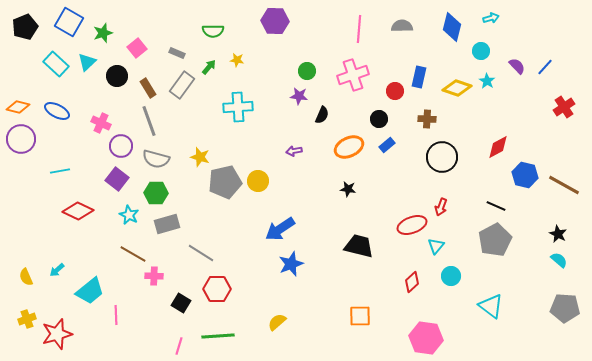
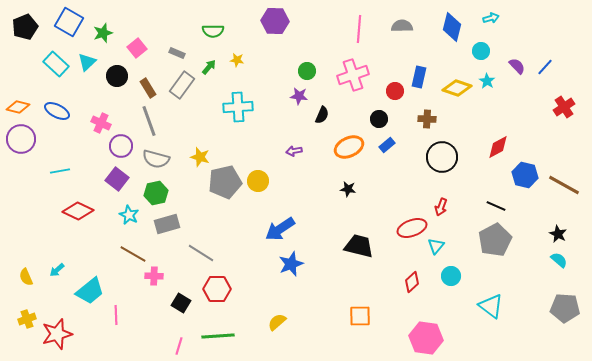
green hexagon at (156, 193): rotated 15 degrees counterclockwise
red ellipse at (412, 225): moved 3 px down
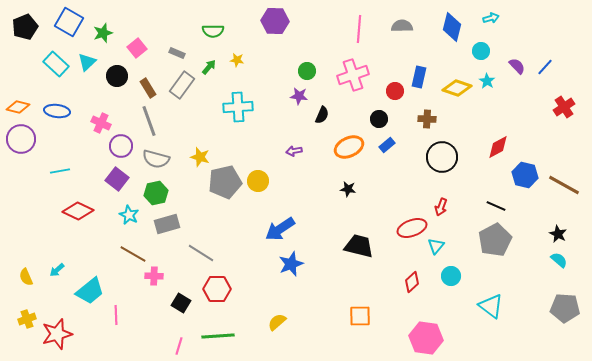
blue ellipse at (57, 111): rotated 20 degrees counterclockwise
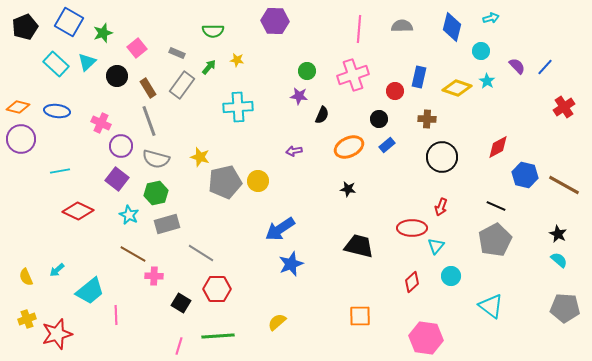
red ellipse at (412, 228): rotated 20 degrees clockwise
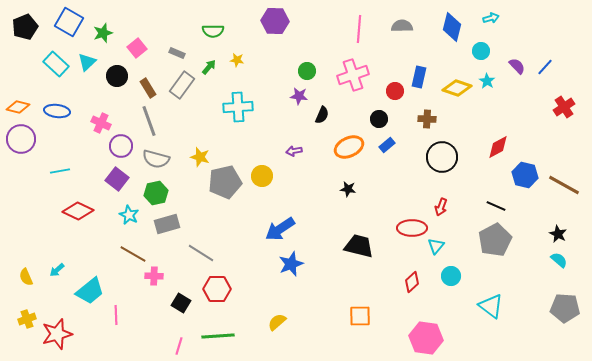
yellow circle at (258, 181): moved 4 px right, 5 px up
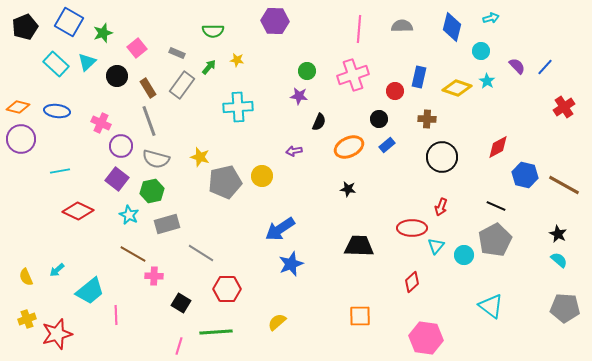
black semicircle at (322, 115): moved 3 px left, 7 px down
green hexagon at (156, 193): moved 4 px left, 2 px up
black trapezoid at (359, 246): rotated 12 degrees counterclockwise
cyan circle at (451, 276): moved 13 px right, 21 px up
red hexagon at (217, 289): moved 10 px right
green line at (218, 336): moved 2 px left, 4 px up
